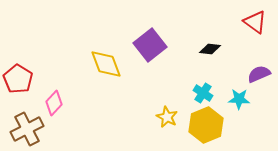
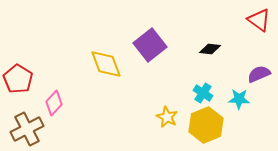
red triangle: moved 4 px right, 2 px up
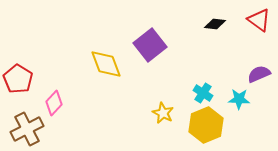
black diamond: moved 5 px right, 25 px up
yellow star: moved 4 px left, 4 px up
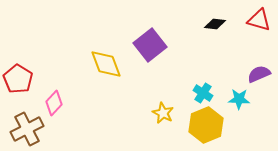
red triangle: rotated 20 degrees counterclockwise
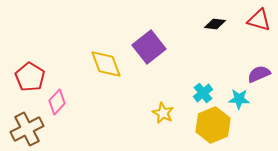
purple square: moved 1 px left, 2 px down
red pentagon: moved 12 px right, 2 px up
cyan cross: rotated 18 degrees clockwise
pink diamond: moved 3 px right, 1 px up
yellow hexagon: moved 7 px right
